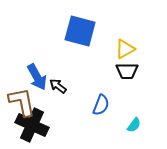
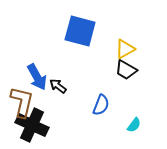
black trapezoid: moved 1 px left, 1 px up; rotated 30 degrees clockwise
brown L-shape: rotated 24 degrees clockwise
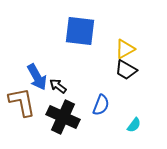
blue square: rotated 8 degrees counterclockwise
brown L-shape: rotated 24 degrees counterclockwise
black cross: moved 31 px right, 8 px up
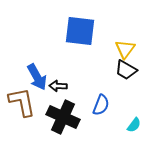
yellow triangle: rotated 25 degrees counterclockwise
black arrow: rotated 36 degrees counterclockwise
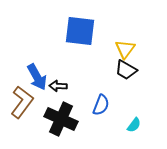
brown L-shape: rotated 48 degrees clockwise
black cross: moved 2 px left, 2 px down
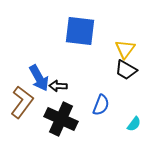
blue arrow: moved 2 px right, 1 px down
cyan semicircle: moved 1 px up
